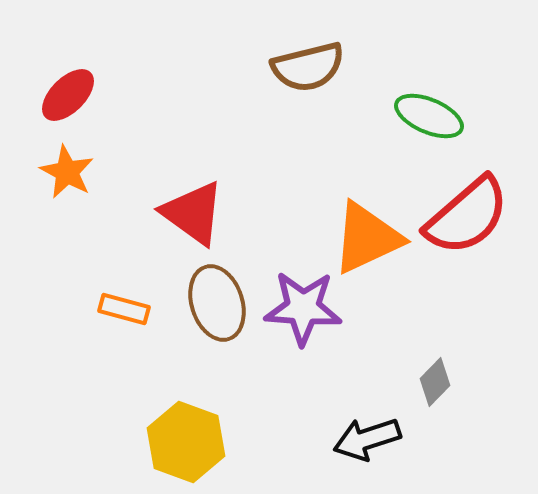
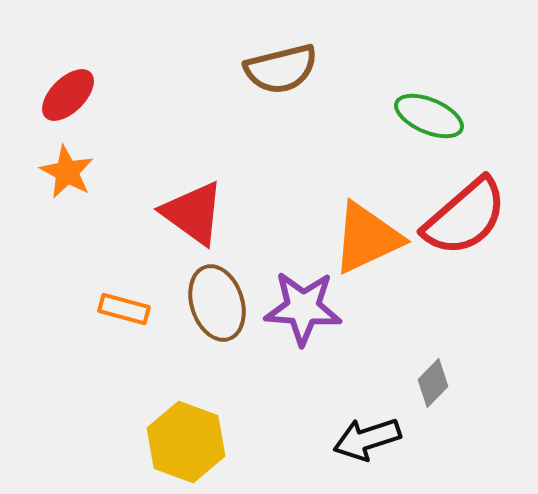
brown semicircle: moved 27 px left, 2 px down
red semicircle: moved 2 px left, 1 px down
gray diamond: moved 2 px left, 1 px down
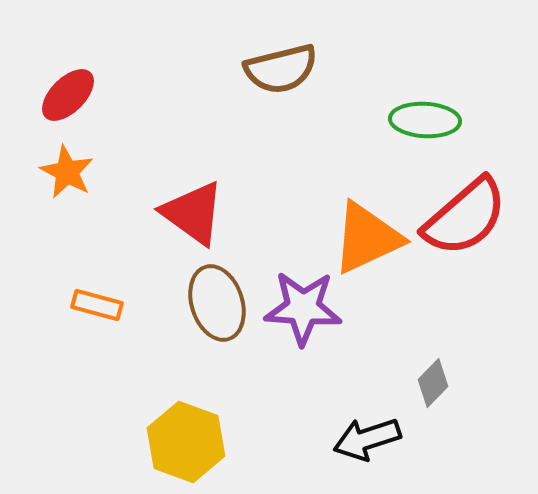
green ellipse: moved 4 px left, 4 px down; rotated 20 degrees counterclockwise
orange rectangle: moved 27 px left, 4 px up
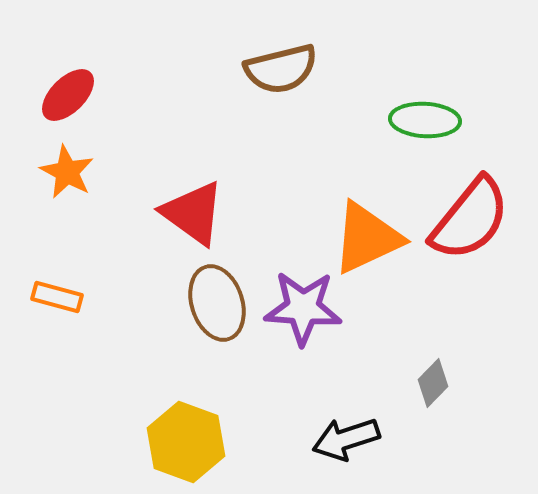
red semicircle: moved 5 px right, 2 px down; rotated 10 degrees counterclockwise
orange rectangle: moved 40 px left, 8 px up
black arrow: moved 21 px left
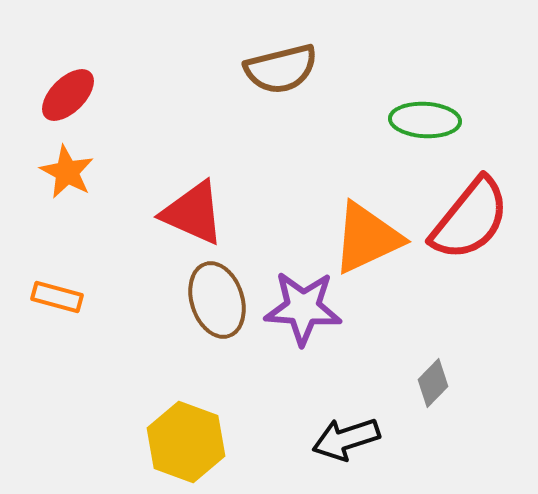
red triangle: rotated 12 degrees counterclockwise
brown ellipse: moved 3 px up
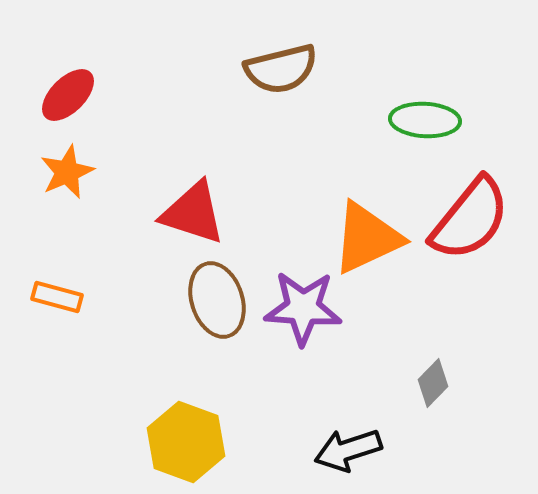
orange star: rotated 20 degrees clockwise
red triangle: rotated 6 degrees counterclockwise
black arrow: moved 2 px right, 11 px down
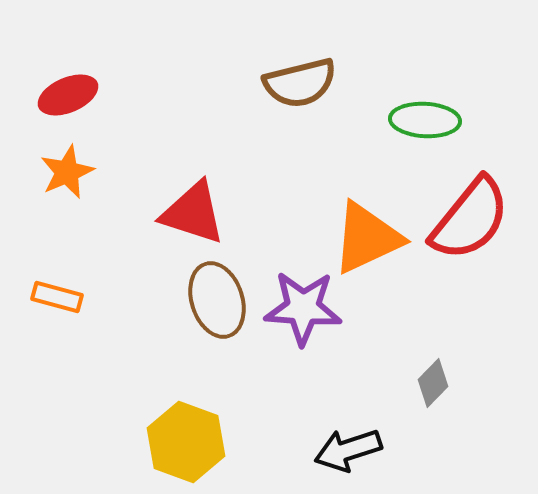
brown semicircle: moved 19 px right, 14 px down
red ellipse: rotated 22 degrees clockwise
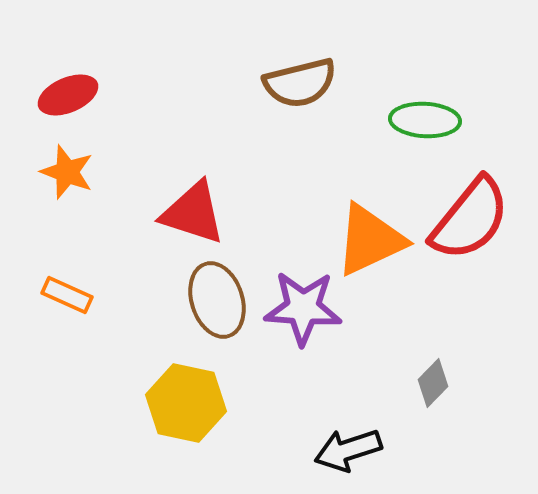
orange star: rotated 28 degrees counterclockwise
orange triangle: moved 3 px right, 2 px down
orange rectangle: moved 10 px right, 2 px up; rotated 9 degrees clockwise
yellow hexagon: moved 39 px up; rotated 8 degrees counterclockwise
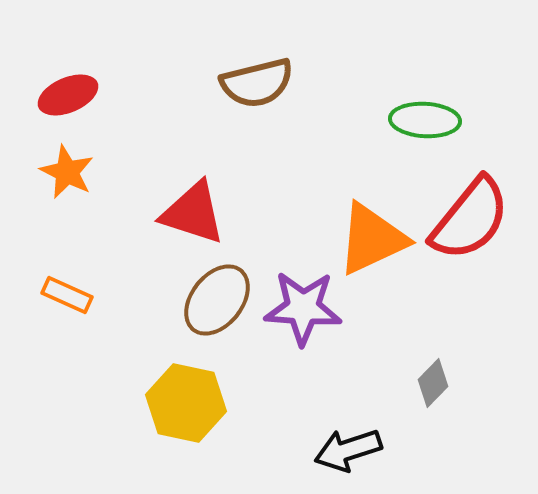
brown semicircle: moved 43 px left
orange star: rotated 6 degrees clockwise
orange triangle: moved 2 px right, 1 px up
brown ellipse: rotated 56 degrees clockwise
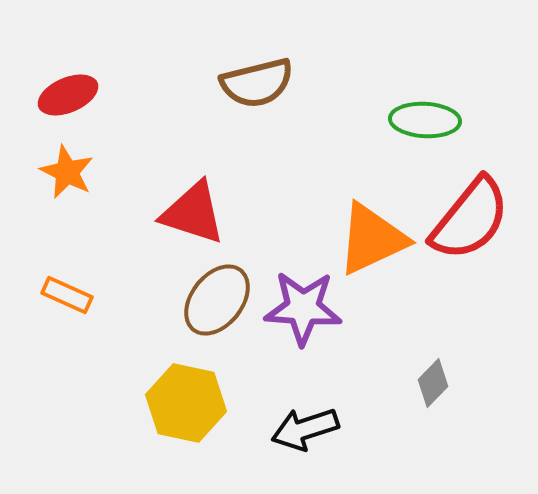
black arrow: moved 43 px left, 21 px up
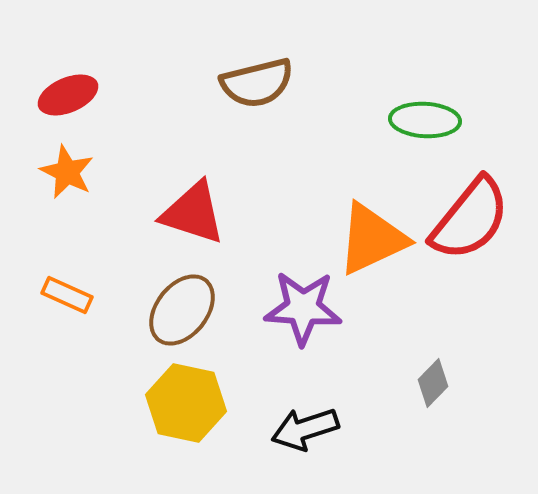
brown ellipse: moved 35 px left, 10 px down
